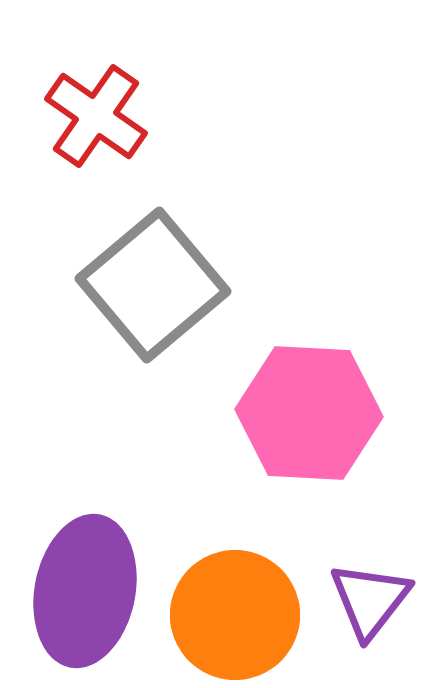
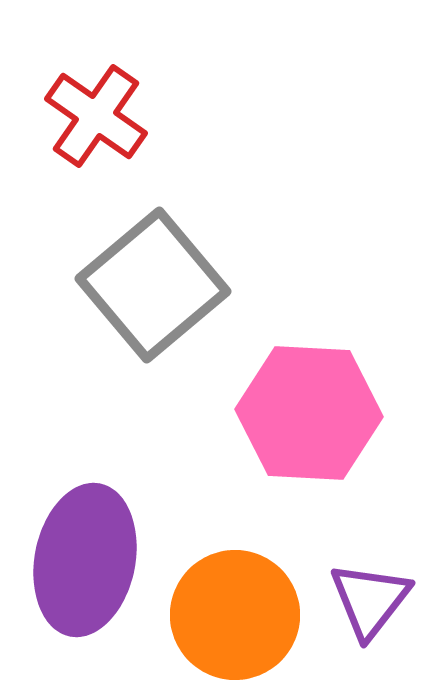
purple ellipse: moved 31 px up
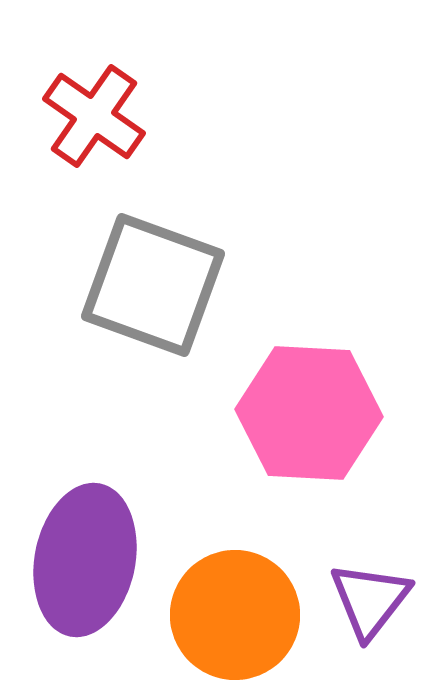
red cross: moved 2 px left
gray square: rotated 30 degrees counterclockwise
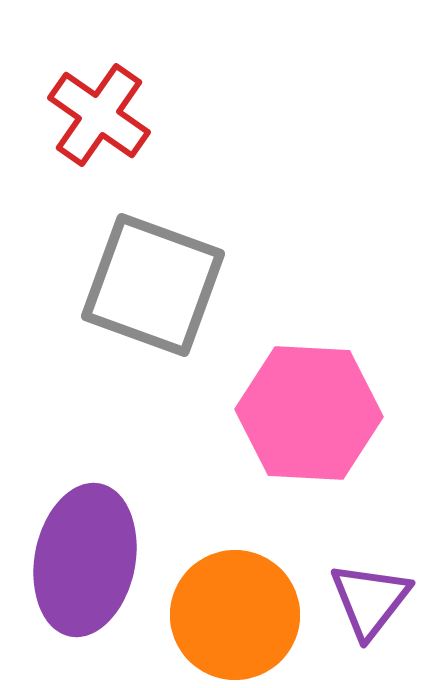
red cross: moved 5 px right, 1 px up
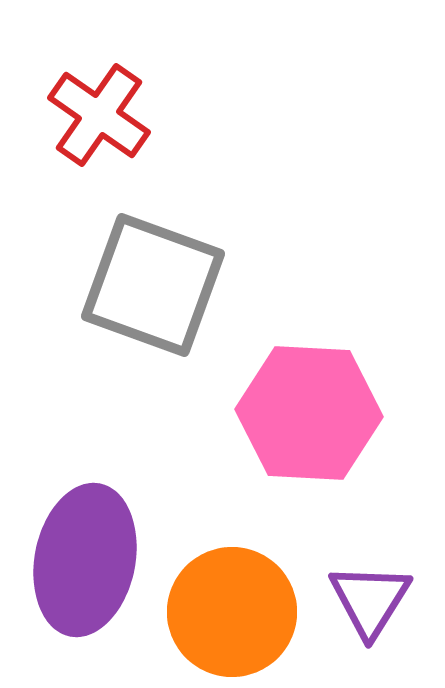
purple triangle: rotated 6 degrees counterclockwise
orange circle: moved 3 px left, 3 px up
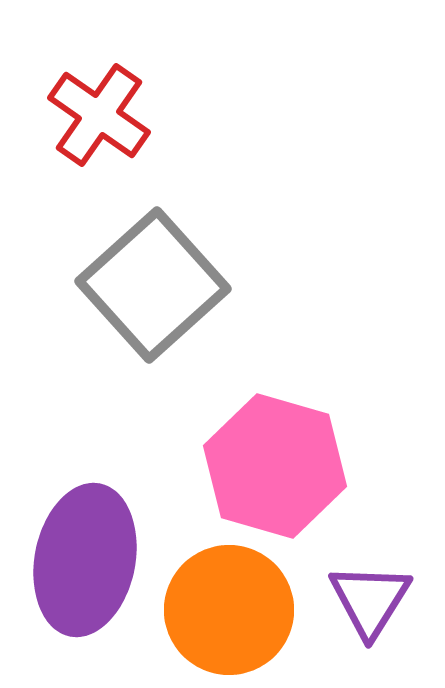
gray square: rotated 28 degrees clockwise
pink hexagon: moved 34 px left, 53 px down; rotated 13 degrees clockwise
orange circle: moved 3 px left, 2 px up
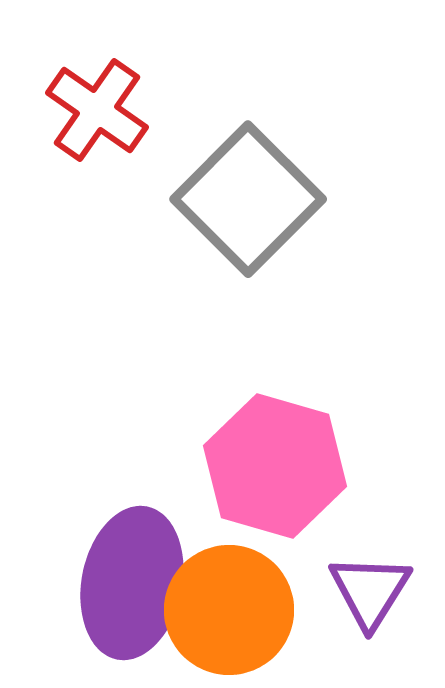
red cross: moved 2 px left, 5 px up
gray square: moved 95 px right, 86 px up; rotated 3 degrees counterclockwise
purple ellipse: moved 47 px right, 23 px down
purple triangle: moved 9 px up
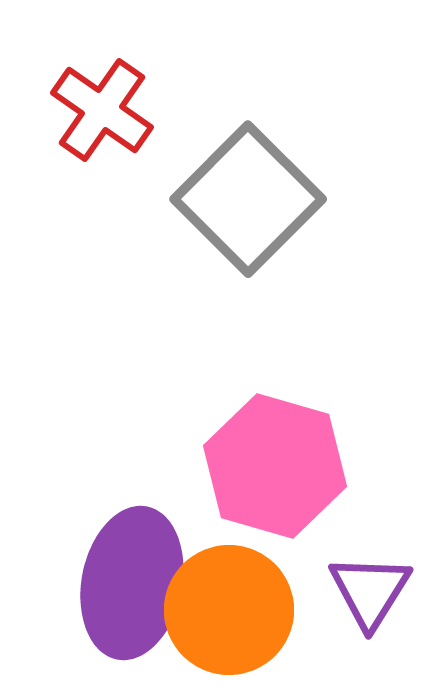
red cross: moved 5 px right
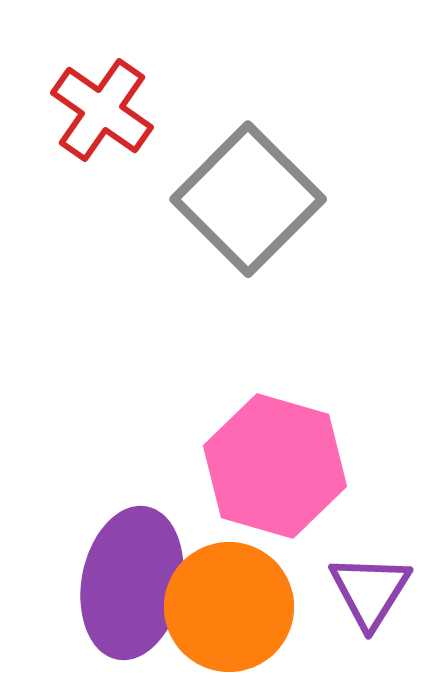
orange circle: moved 3 px up
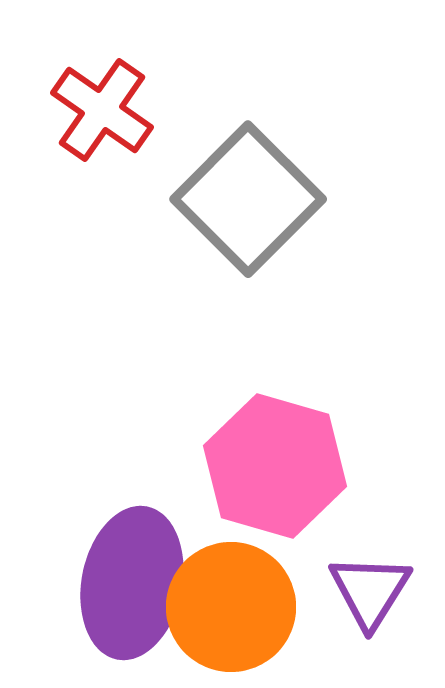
orange circle: moved 2 px right
